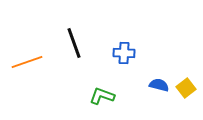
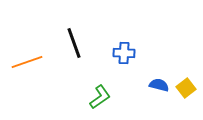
green L-shape: moved 2 px left, 1 px down; rotated 125 degrees clockwise
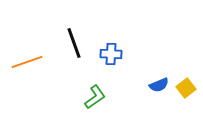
blue cross: moved 13 px left, 1 px down
blue semicircle: rotated 144 degrees clockwise
green L-shape: moved 5 px left
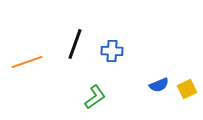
black line: moved 1 px right, 1 px down; rotated 40 degrees clockwise
blue cross: moved 1 px right, 3 px up
yellow square: moved 1 px right, 1 px down; rotated 12 degrees clockwise
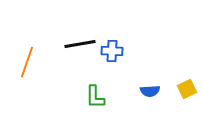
black line: moved 5 px right; rotated 60 degrees clockwise
orange line: rotated 52 degrees counterclockwise
blue semicircle: moved 9 px left, 6 px down; rotated 18 degrees clockwise
green L-shape: rotated 125 degrees clockwise
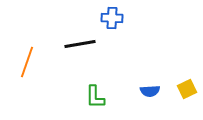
blue cross: moved 33 px up
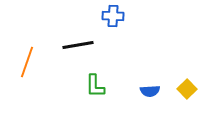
blue cross: moved 1 px right, 2 px up
black line: moved 2 px left, 1 px down
yellow square: rotated 18 degrees counterclockwise
green L-shape: moved 11 px up
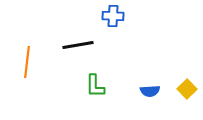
orange line: rotated 12 degrees counterclockwise
